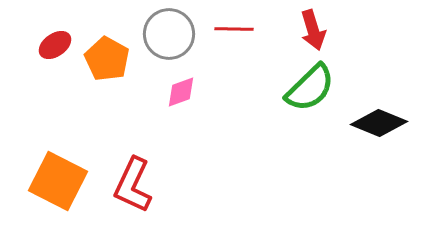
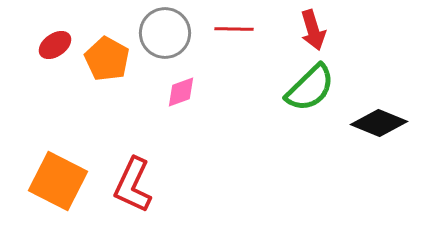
gray circle: moved 4 px left, 1 px up
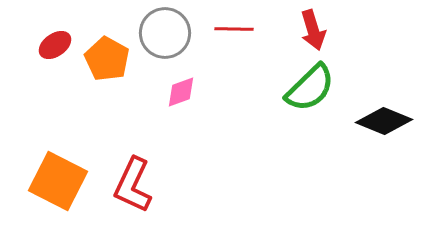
black diamond: moved 5 px right, 2 px up
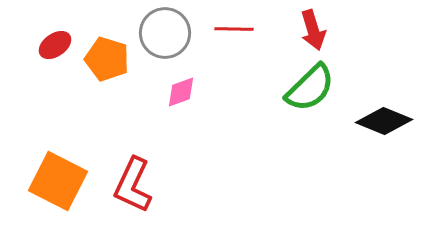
orange pentagon: rotated 12 degrees counterclockwise
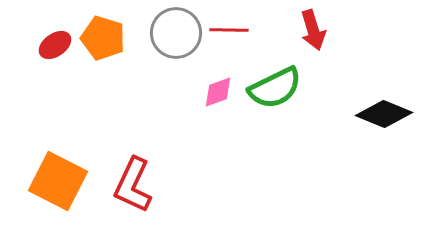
red line: moved 5 px left, 1 px down
gray circle: moved 11 px right
orange pentagon: moved 4 px left, 21 px up
green semicircle: moved 35 px left; rotated 18 degrees clockwise
pink diamond: moved 37 px right
black diamond: moved 7 px up
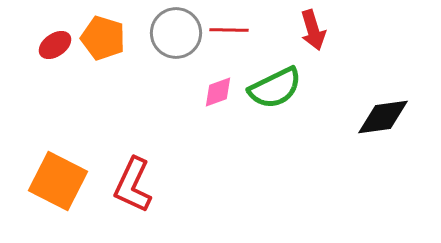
black diamond: moved 1 px left, 3 px down; rotated 30 degrees counterclockwise
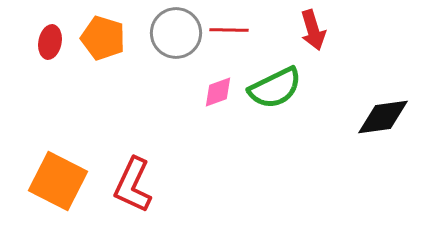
red ellipse: moved 5 px left, 3 px up; rotated 44 degrees counterclockwise
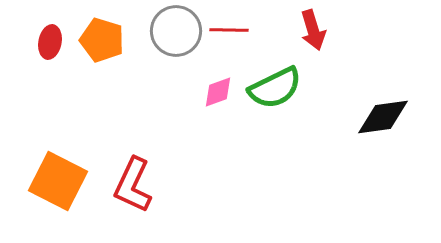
gray circle: moved 2 px up
orange pentagon: moved 1 px left, 2 px down
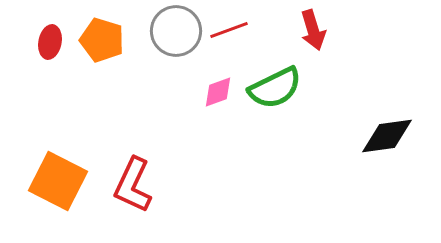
red line: rotated 21 degrees counterclockwise
black diamond: moved 4 px right, 19 px down
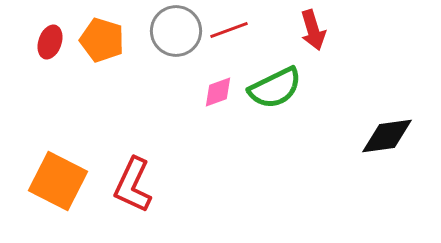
red ellipse: rotated 8 degrees clockwise
